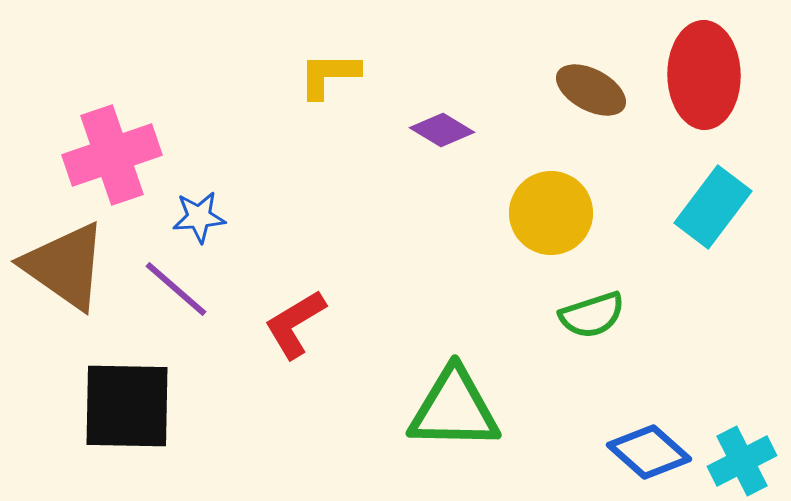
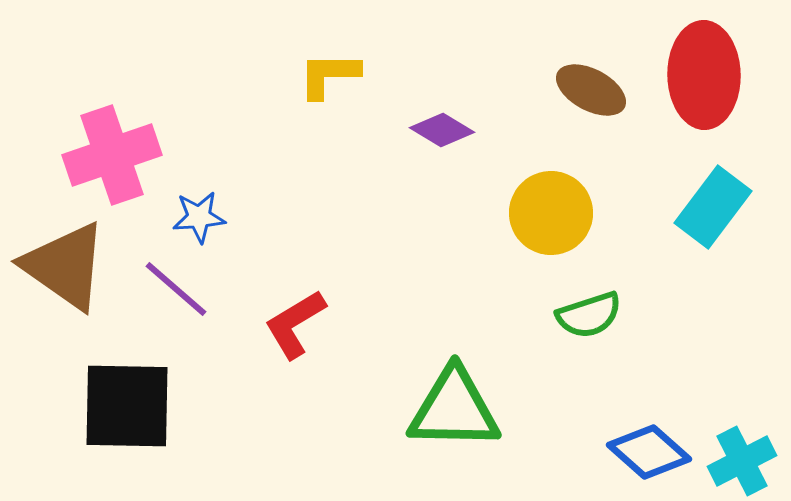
green semicircle: moved 3 px left
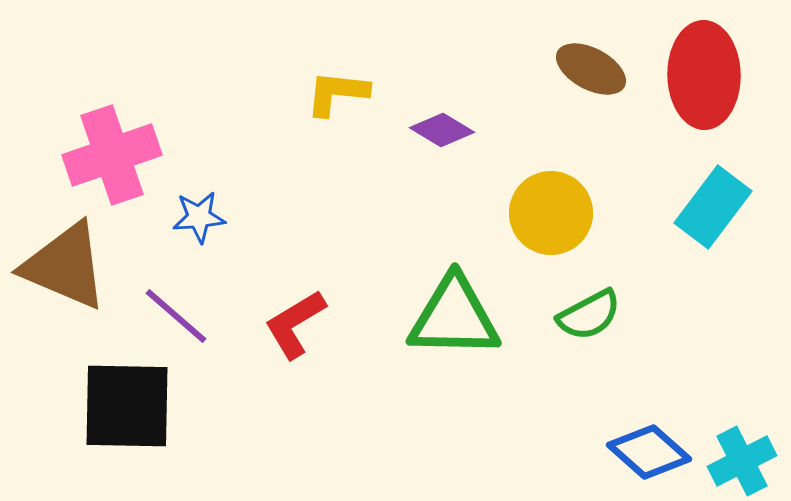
yellow L-shape: moved 8 px right, 18 px down; rotated 6 degrees clockwise
brown ellipse: moved 21 px up
brown triangle: rotated 12 degrees counterclockwise
purple line: moved 27 px down
green semicircle: rotated 10 degrees counterclockwise
green triangle: moved 92 px up
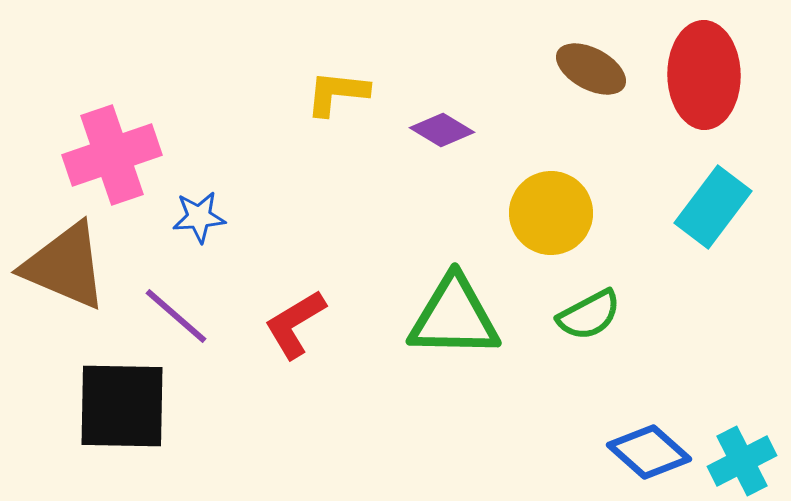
black square: moved 5 px left
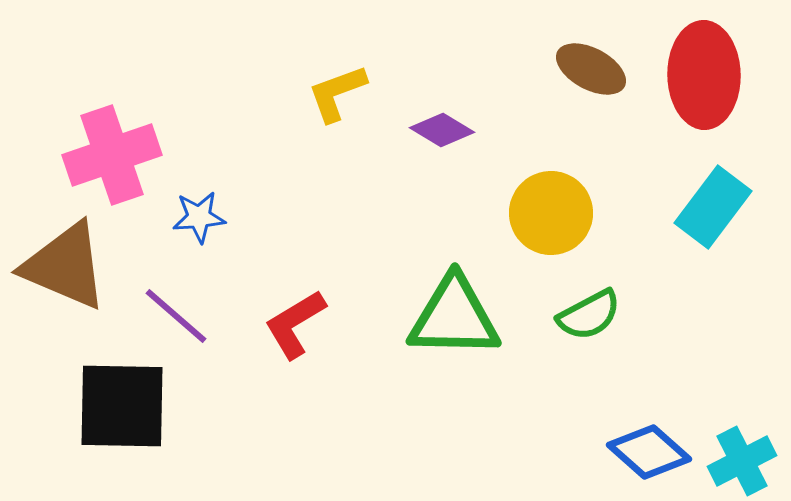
yellow L-shape: rotated 26 degrees counterclockwise
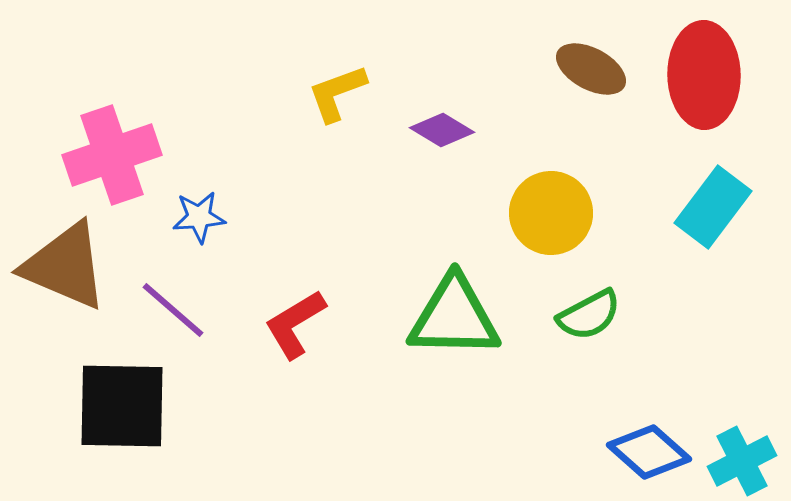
purple line: moved 3 px left, 6 px up
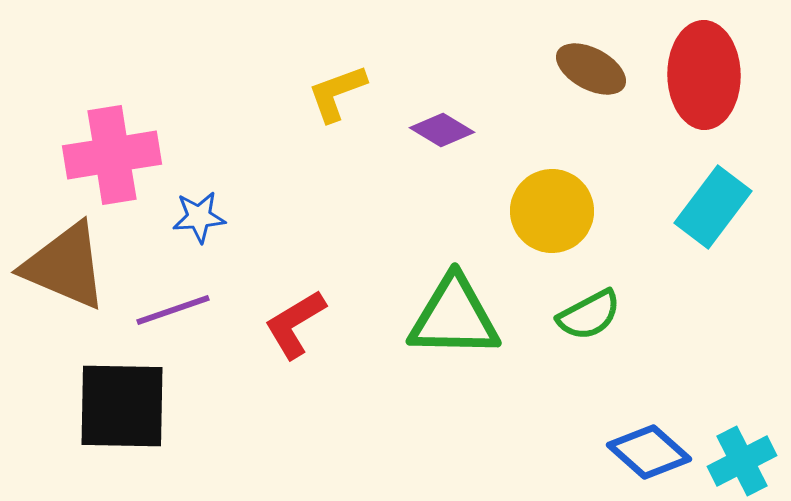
pink cross: rotated 10 degrees clockwise
yellow circle: moved 1 px right, 2 px up
purple line: rotated 60 degrees counterclockwise
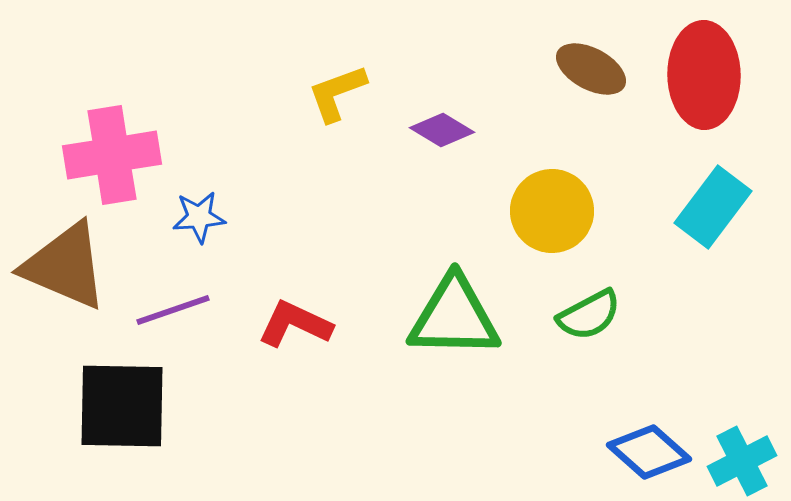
red L-shape: rotated 56 degrees clockwise
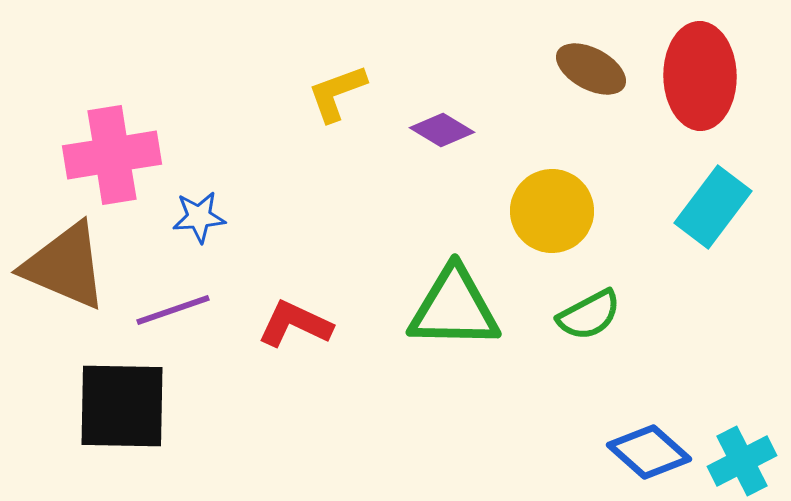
red ellipse: moved 4 px left, 1 px down
green triangle: moved 9 px up
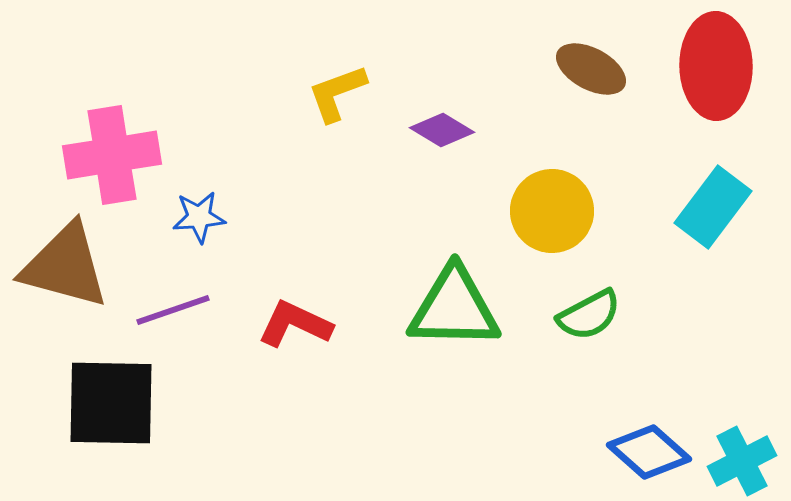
red ellipse: moved 16 px right, 10 px up
brown triangle: rotated 8 degrees counterclockwise
black square: moved 11 px left, 3 px up
